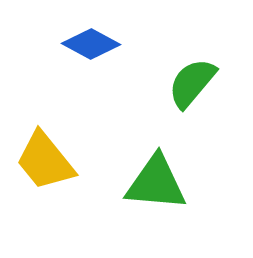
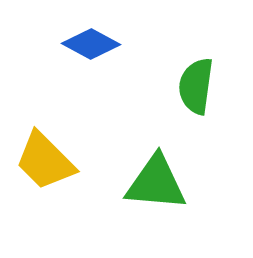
green semicircle: moved 4 px right, 3 px down; rotated 32 degrees counterclockwise
yellow trapezoid: rotated 6 degrees counterclockwise
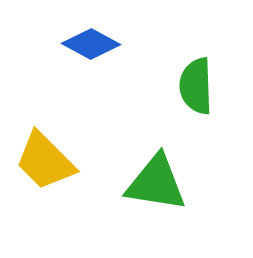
green semicircle: rotated 10 degrees counterclockwise
green triangle: rotated 4 degrees clockwise
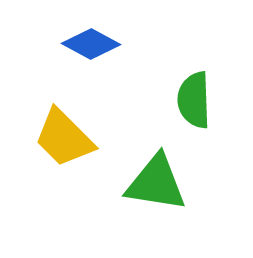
green semicircle: moved 2 px left, 14 px down
yellow trapezoid: moved 19 px right, 23 px up
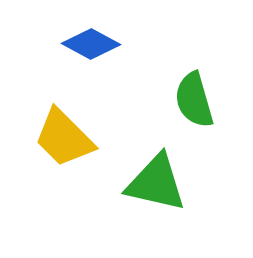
green semicircle: rotated 14 degrees counterclockwise
green triangle: rotated 4 degrees clockwise
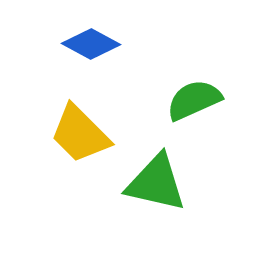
green semicircle: rotated 82 degrees clockwise
yellow trapezoid: moved 16 px right, 4 px up
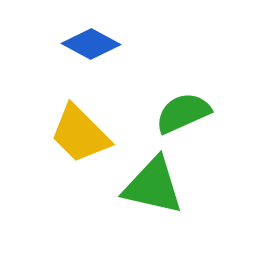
green semicircle: moved 11 px left, 13 px down
green triangle: moved 3 px left, 3 px down
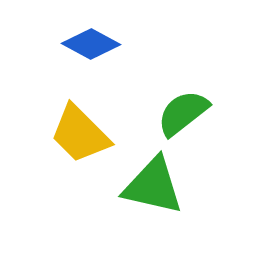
green semicircle: rotated 14 degrees counterclockwise
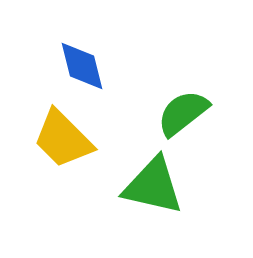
blue diamond: moved 9 px left, 22 px down; rotated 48 degrees clockwise
yellow trapezoid: moved 17 px left, 5 px down
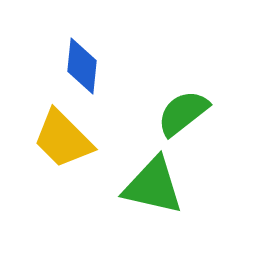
blue diamond: rotated 20 degrees clockwise
